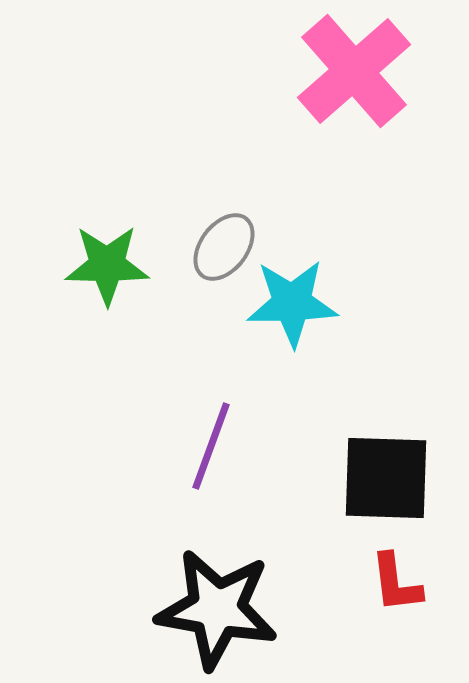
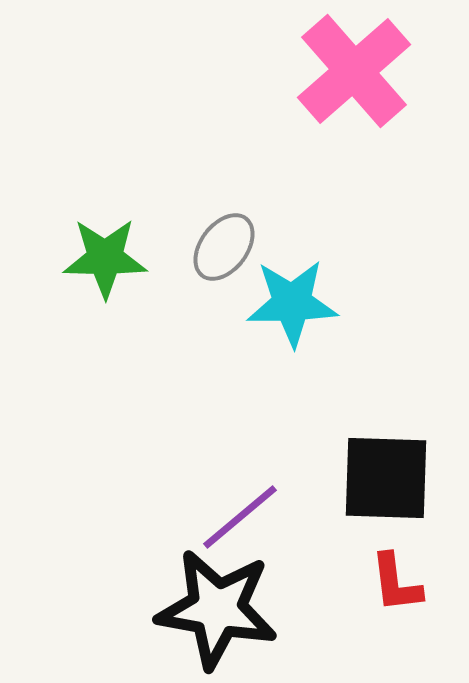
green star: moved 2 px left, 7 px up
purple line: moved 29 px right, 71 px down; rotated 30 degrees clockwise
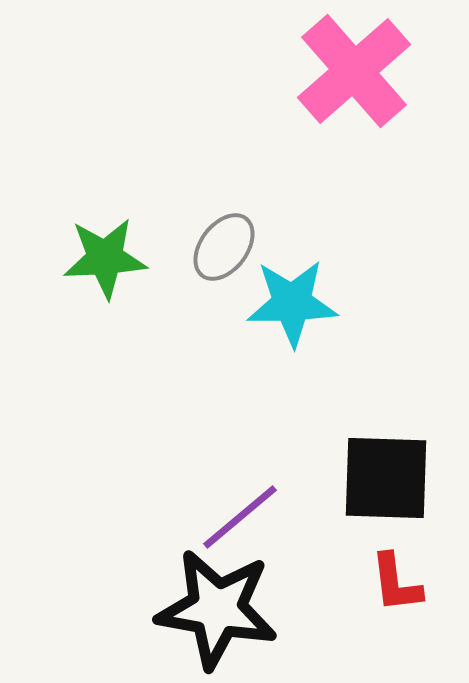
green star: rotated 4 degrees counterclockwise
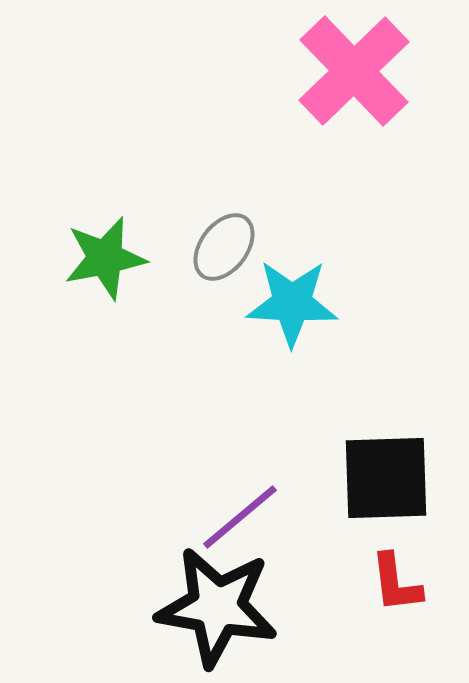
pink cross: rotated 3 degrees counterclockwise
green star: rotated 8 degrees counterclockwise
cyan star: rotated 4 degrees clockwise
black square: rotated 4 degrees counterclockwise
black star: moved 2 px up
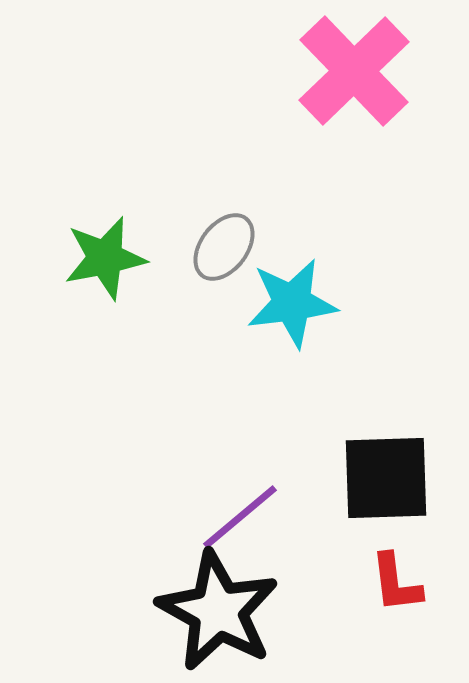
cyan star: rotated 10 degrees counterclockwise
black star: moved 1 px right, 4 px down; rotated 19 degrees clockwise
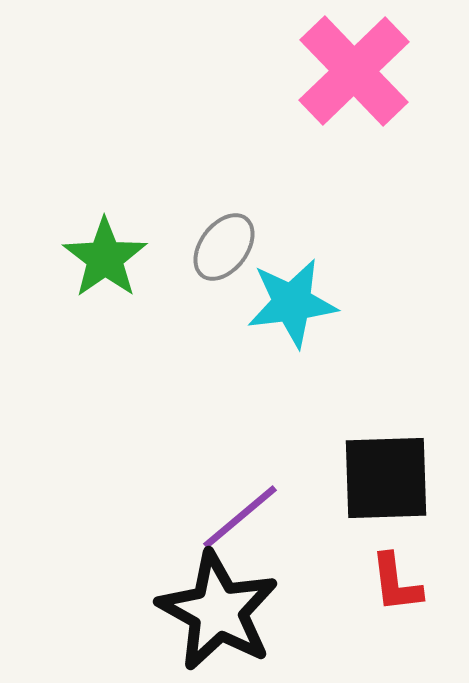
green star: rotated 24 degrees counterclockwise
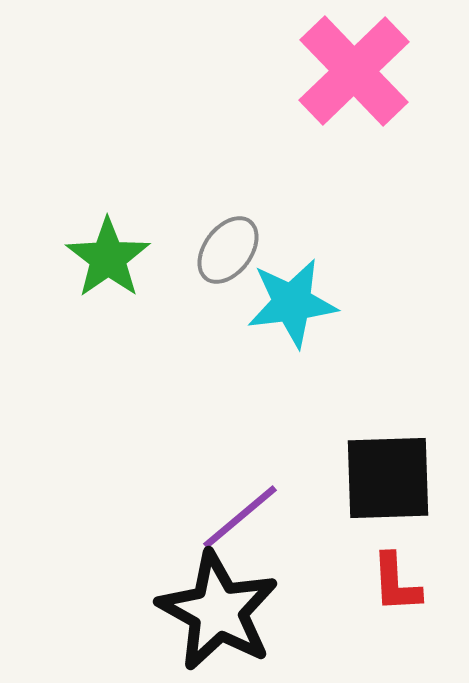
gray ellipse: moved 4 px right, 3 px down
green star: moved 3 px right
black square: moved 2 px right
red L-shape: rotated 4 degrees clockwise
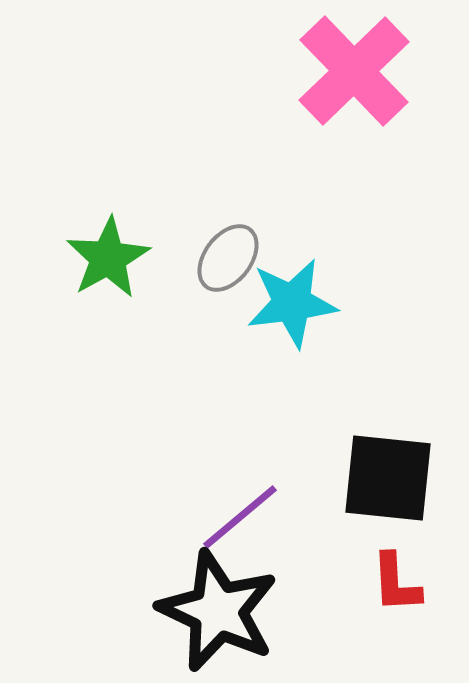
gray ellipse: moved 8 px down
green star: rotated 6 degrees clockwise
black square: rotated 8 degrees clockwise
black star: rotated 4 degrees counterclockwise
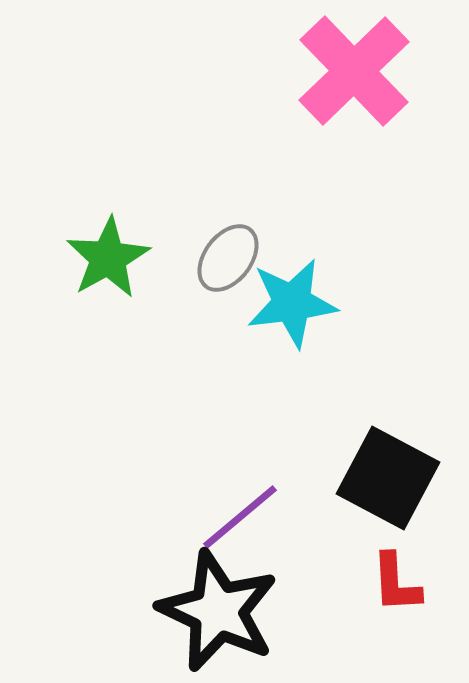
black square: rotated 22 degrees clockwise
